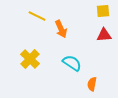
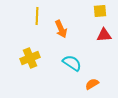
yellow square: moved 3 px left
yellow line: rotated 66 degrees clockwise
yellow cross: moved 1 px up; rotated 24 degrees clockwise
orange semicircle: rotated 48 degrees clockwise
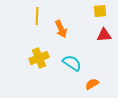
yellow cross: moved 9 px right
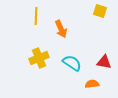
yellow square: rotated 24 degrees clockwise
yellow line: moved 1 px left
red triangle: moved 27 px down; rotated 14 degrees clockwise
orange semicircle: rotated 24 degrees clockwise
